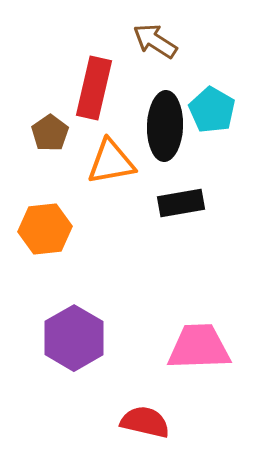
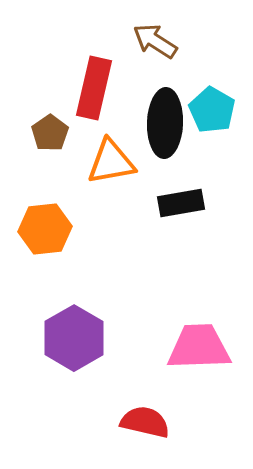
black ellipse: moved 3 px up
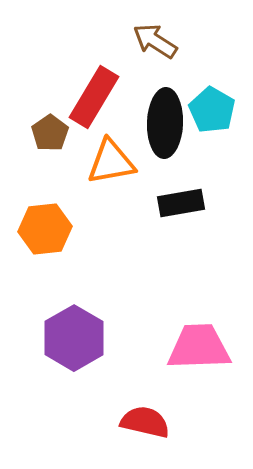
red rectangle: moved 9 px down; rotated 18 degrees clockwise
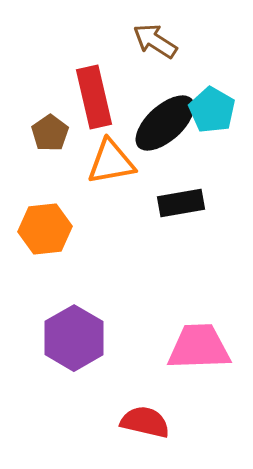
red rectangle: rotated 44 degrees counterclockwise
black ellipse: rotated 46 degrees clockwise
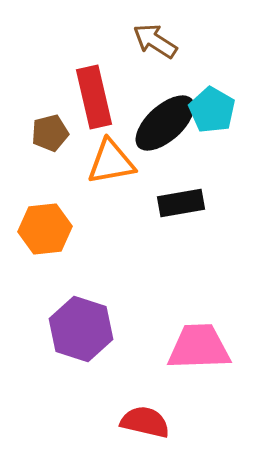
brown pentagon: rotated 21 degrees clockwise
purple hexagon: moved 7 px right, 9 px up; rotated 12 degrees counterclockwise
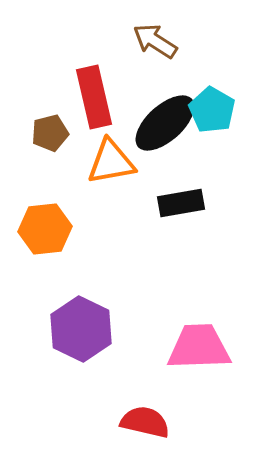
purple hexagon: rotated 8 degrees clockwise
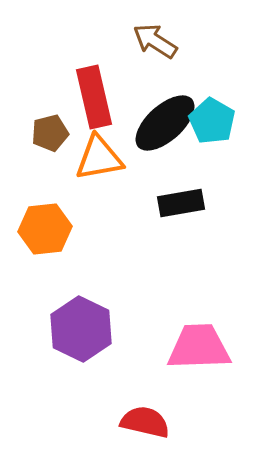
cyan pentagon: moved 11 px down
orange triangle: moved 12 px left, 4 px up
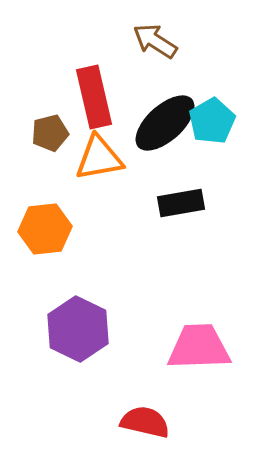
cyan pentagon: rotated 12 degrees clockwise
purple hexagon: moved 3 px left
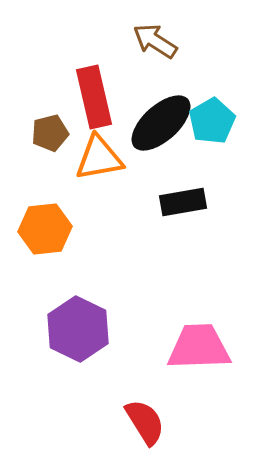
black ellipse: moved 4 px left
black rectangle: moved 2 px right, 1 px up
red semicircle: rotated 45 degrees clockwise
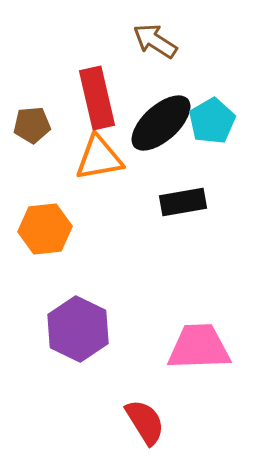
red rectangle: moved 3 px right, 1 px down
brown pentagon: moved 18 px left, 8 px up; rotated 9 degrees clockwise
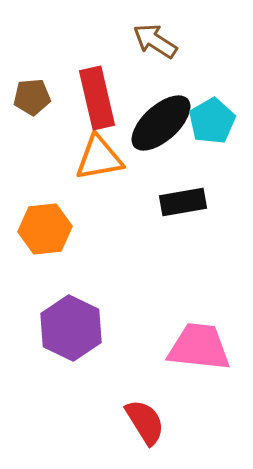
brown pentagon: moved 28 px up
purple hexagon: moved 7 px left, 1 px up
pink trapezoid: rotated 8 degrees clockwise
